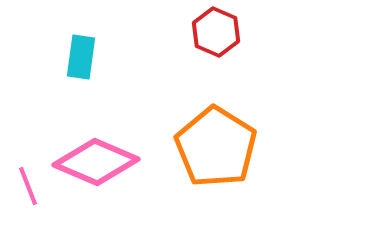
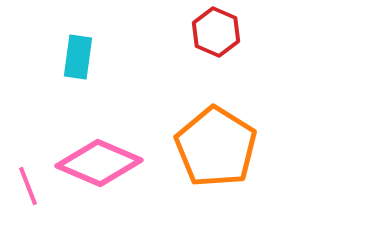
cyan rectangle: moved 3 px left
pink diamond: moved 3 px right, 1 px down
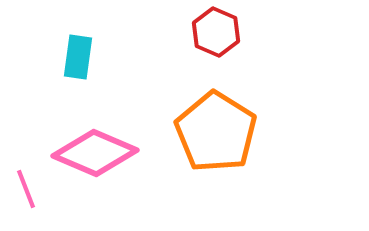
orange pentagon: moved 15 px up
pink diamond: moved 4 px left, 10 px up
pink line: moved 2 px left, 3 px down
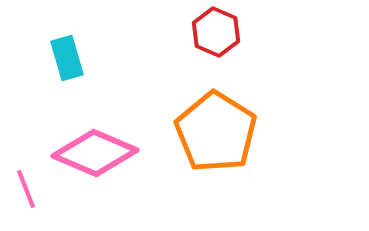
cyan rectangle: moved 11 px left, 1 px down; rotated 24 degrees counterclockwise
